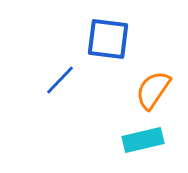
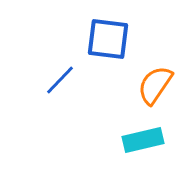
orange semicircle: moved 2 px right, 5 px up
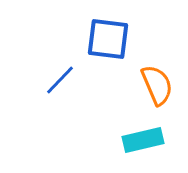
orange semicircle: moved 2 px right; rotated 123 degrees clockwise
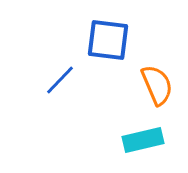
blue square: moved 1 px down
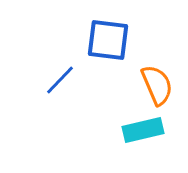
cyan rectangle: moved 10 px up
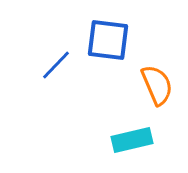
blue line: moved 4 px left, 15 px up
cyan rectangle: moved 11 px left, 10 px down
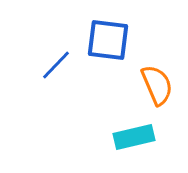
cyan rectangle: moved 2 px right, 3 px up
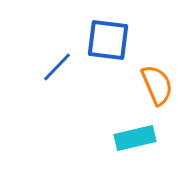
blue line: moved 1 px right, 2 px down
cyan rectangle: moved 1 px right, 1 px down
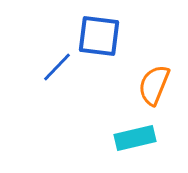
blue square: moved 9 px left, 4 px up
orange semicircle: moved 3 px left; rotated 135 degrees counterclockwise
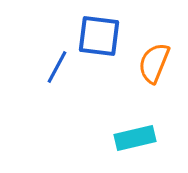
blue line: rotated 16 degrees counterclockwise
orange semicircle: moved 22 px up
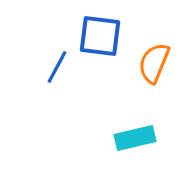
blue square: moved 1 px right
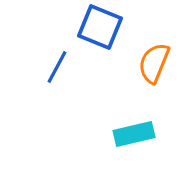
blue square: moved 9 px up; rotated 15 degrees clockwise
cyan rectangle: moved 1 px left, 4 px up
